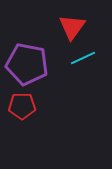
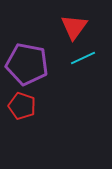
red triangle: moved 2 px right
red pentagon: rotated 20 degrees clockwise
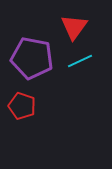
cyan line: moved 3 px left, 3 px down
purple pentagon: moved 5 px right, 6 px up
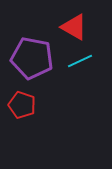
red triangle: rotated 36 degrees counterclockwise
red pentagon: moved 1 px up
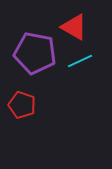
purple pentagon: moved 3 px right, 5 px up
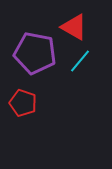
cyan line: rotated 25 degrees counterclockwise
red pentagon: moved 1 px right, 2 px up
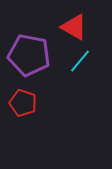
purple pentagon: moved 6 px left, 2 px down
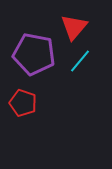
red triangle: rotated 40 degrees clockwise
purple pentagon: moved 5 px right, 1 px up
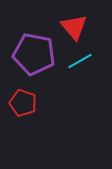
red triangle: rotated 20 degrees counterclockwise
cyan line: rotated 20 degrees clockwise
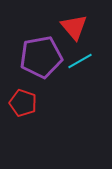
purple pentagon: moved 7 px right, 3 px down; rotated 21 degrees counterclockwise
